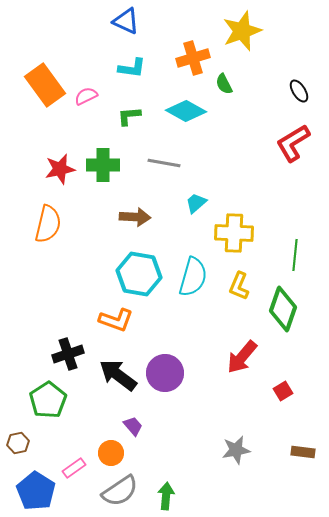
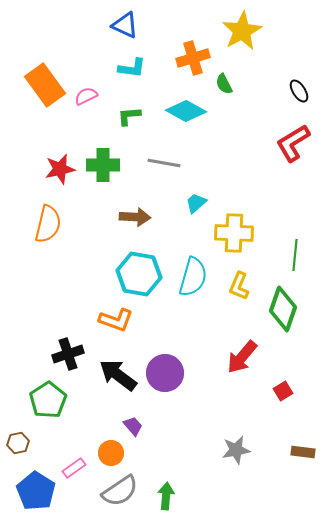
blue triangle: moved 1 px left, 4 px down
yellow star: rotated 9 degrees counterclockwise
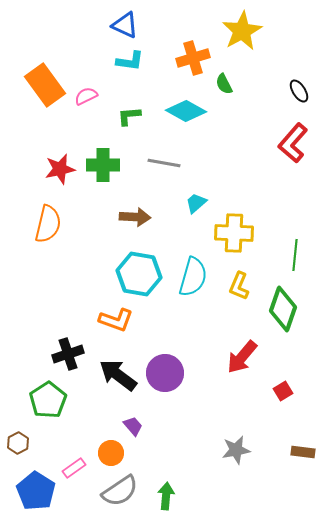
cyan L-shape: moved 2 px left, 7 px up
red L-shape: rotated 18 degrees counterclockwise
brown hexagon: rotated 15 degrees counterclockwise
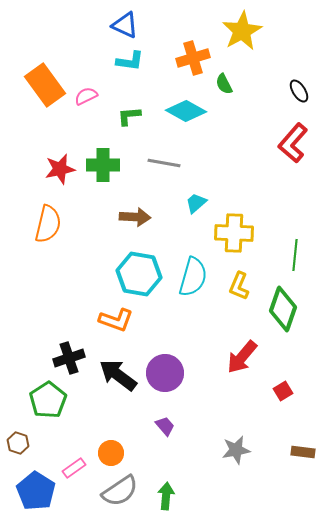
black cross: moved 1 px right, 4 px down
purple trapezoid: moved 32 px right
brown hexagon: rotated 15 degrees counterclockwise
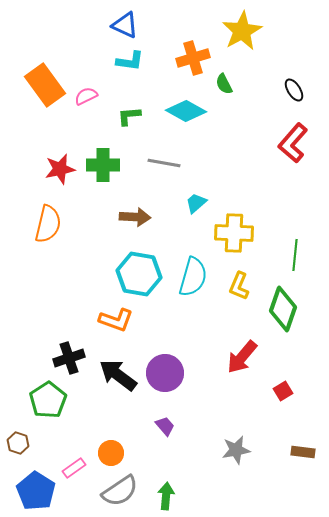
black ellipse: moved 5 px left, 1 px up
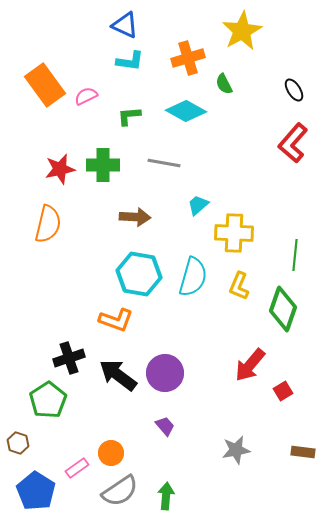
orange cross: moved 5 px left
cyan trapezoid: moved 2 px right, 2 px down
red arrow: moved 8 px right, 8 px down
pink rectangle: moved 3 px right
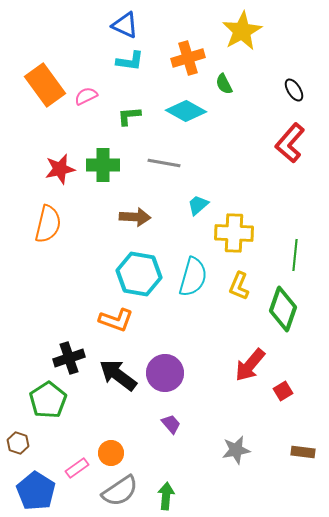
red L-shape: moved 3 px left
purple trapezoid: moved 6 px right, 2 px up
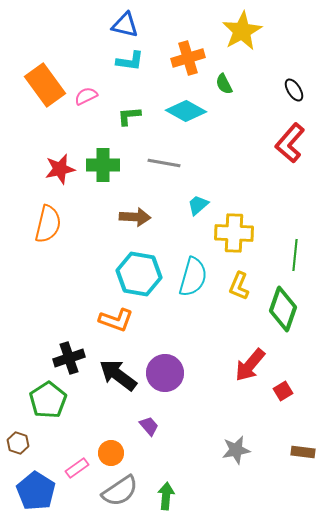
blue triangle: rotated 12 degrees counterclockwise
purple trapezoid: moved 22 px left, 2 px down
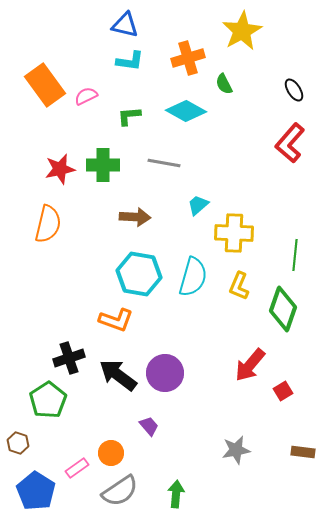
green arrow: moved 10 px right, 2 px up
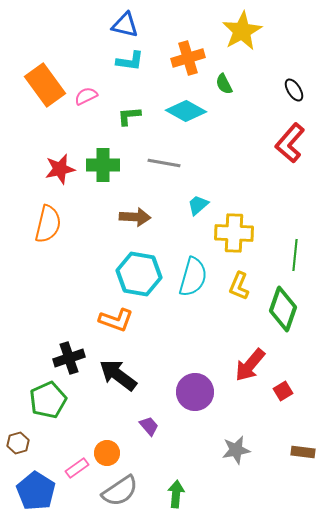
purple circle: moved 30 px right, 19 px down
green pentagon: rotated 9 degrees clockwise
brown hexagon: rotated 25 degrees clockwise
orange circle: moved 4 px left
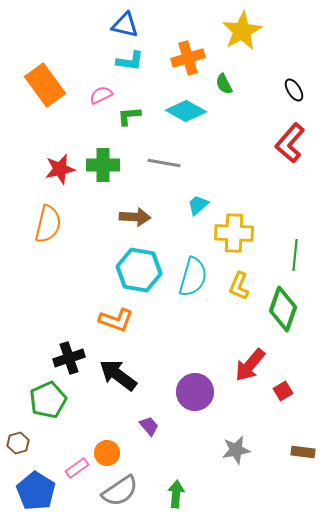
pink semicircle: moved 15 px right, 1 px up
cyan hexagon: moved 4 px up
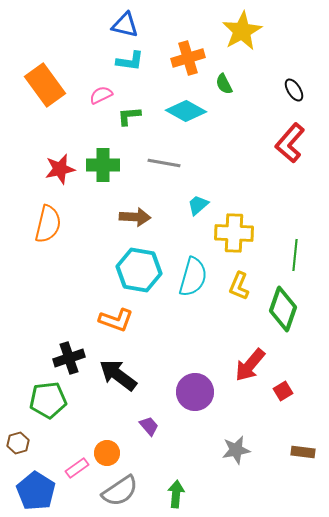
green pentagon: rotated 18 degrees clockwise
